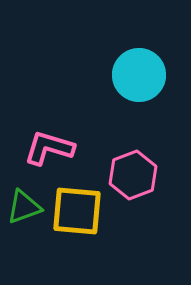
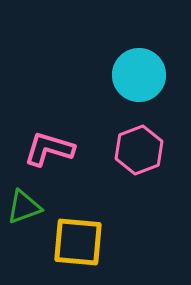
pink L-shape: moved 1 px down
pink hexagon: moved 6 px right, 25 px up
yellow square: moved 1 px right, 31 px down
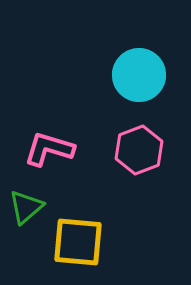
green triangle: moved 2 px right; rotated 21 degrees counterclockwise
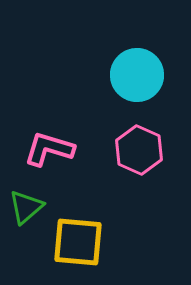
cyan circle: moved 2 px left
pink hexagon: rotated 15 degrees counterclockwise
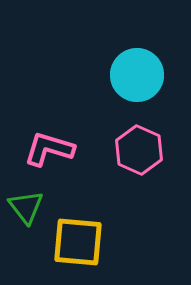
green triangle: rotated 27 degrees counterclockwise
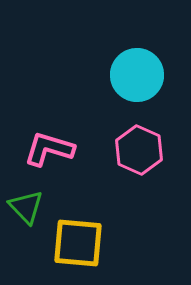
green triangle: rotated 6 degrees counterclockwise
yellow square: moved 1 px down
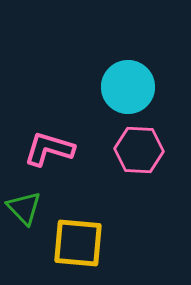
cyan circle: moved 9 px left, 12 px down
pink hexagon: rotated 21 degrees counterclockwise
green triangle: moved 2 px left, 1 px down
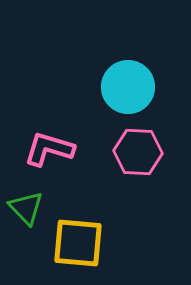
pink hexagon: moved 1 px left, 2 px down
green triangle: moved 2 px right
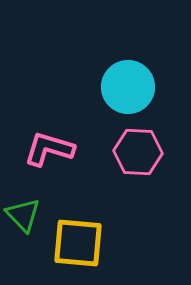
green triangle: moved 3 px left, 7 px down
